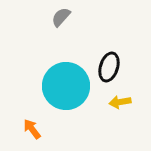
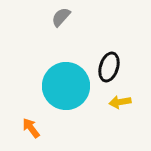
orange arrow: moved 1 px left, 1 px up
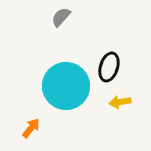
orange arrow: rotated 75 degrees clockwise
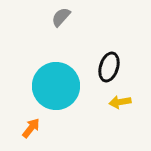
cyan circle: moved 10 px left
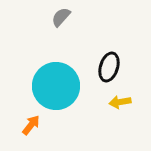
orange arrow: moved 3 px up
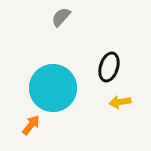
cyan circle: moved 3 px left, 2 px down
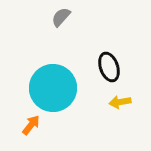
black ellipse: rotated 36 degrees counterclockwise
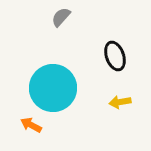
black ellipse: moved 6 px right, 11 px up
orange arrow: rotated 100 degrees counterclockwise
